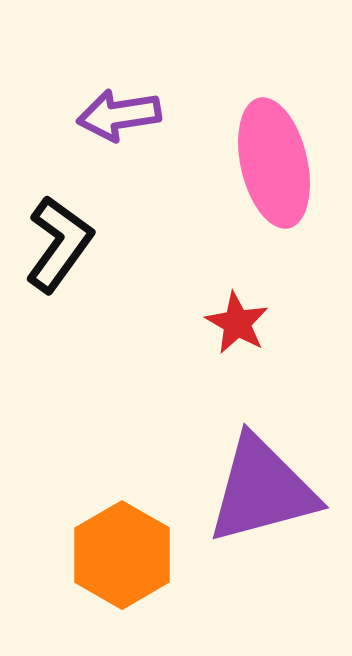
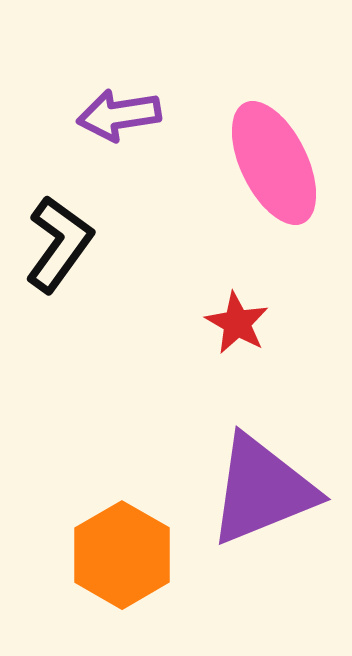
pink ellipse: rotated 13 degrees counterclockwise
purple triangle: rotated 7 degrees counterclockwise
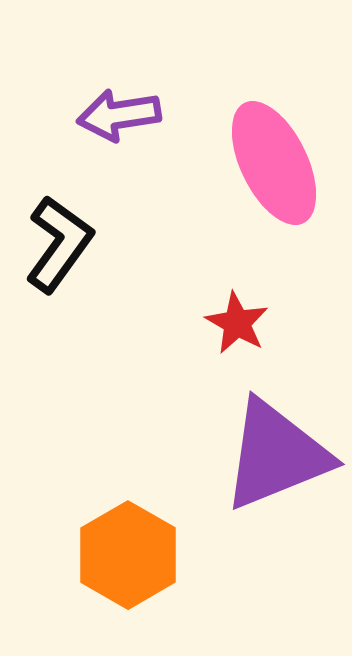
purple triangle: moved 14 px right, 35 px up
orange hexagon: moved 6 px right
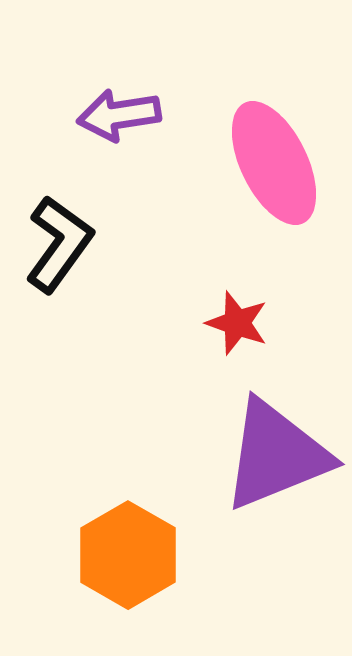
red star: rotated 10 degrees counterclockwise
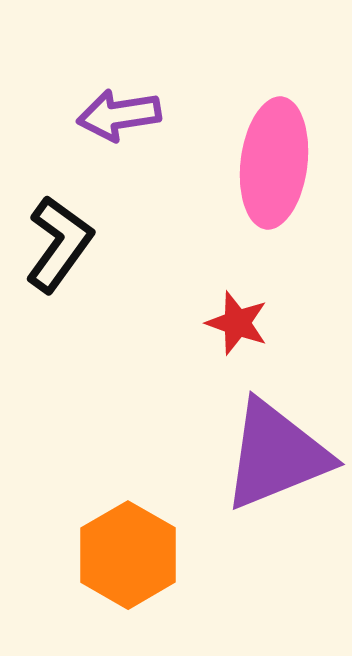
pink ellipse: rotated 33 degrees clockwise
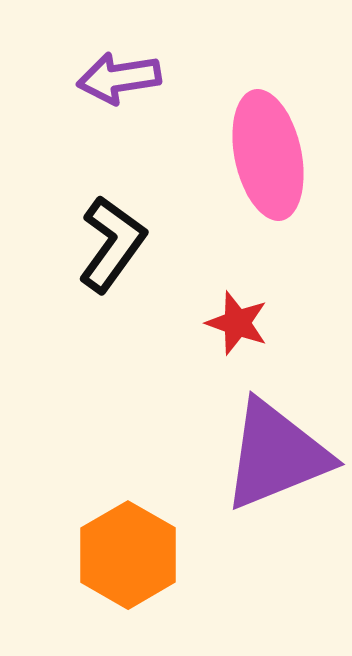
purple arrow: moved 37 px up
pink ellipse: moved 6 px left, 8 px up; rotated 19 degrees counterclockwise
black L-shape: moved 53 px right
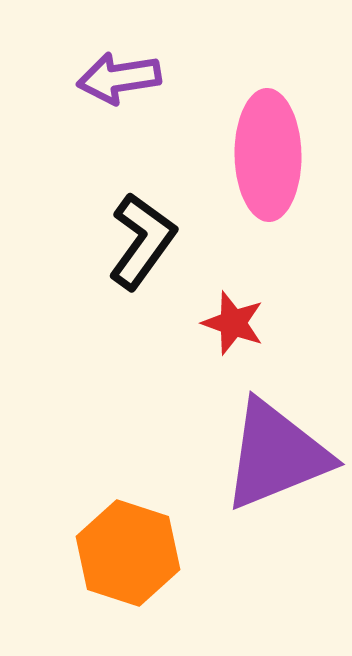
pink ellipse: rotated 11 degrees clockwise
black L-shape: moved 30 px right, 3 px up
red star: moved 4 px left
orange hexagon: moved 2 px up; rotated 12 degrees counterclockwise
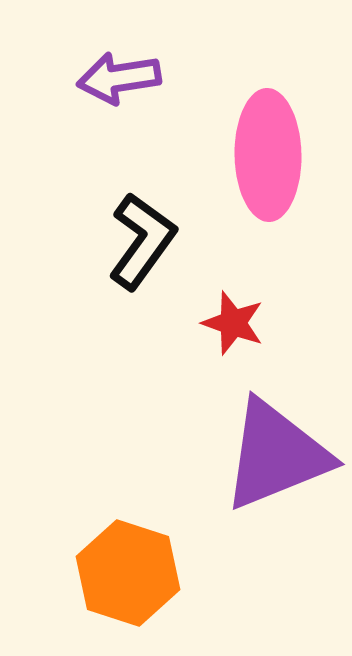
orange hexagon: moved 20 px down
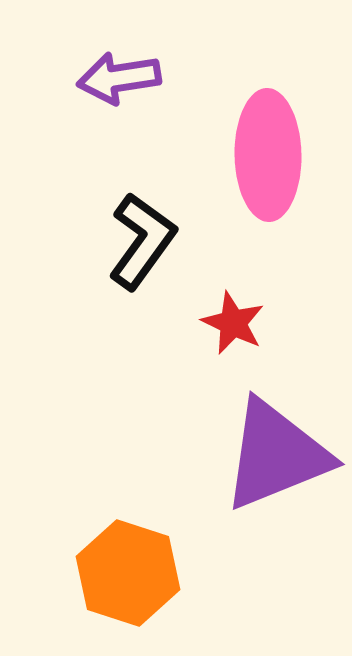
red star: rotated 6 degrees clockwise
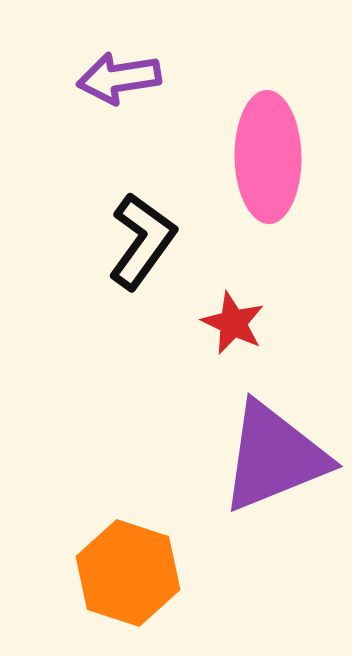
pink ellipse: moved 2 px down
purple triangle: moved 2 px left, 2 px down
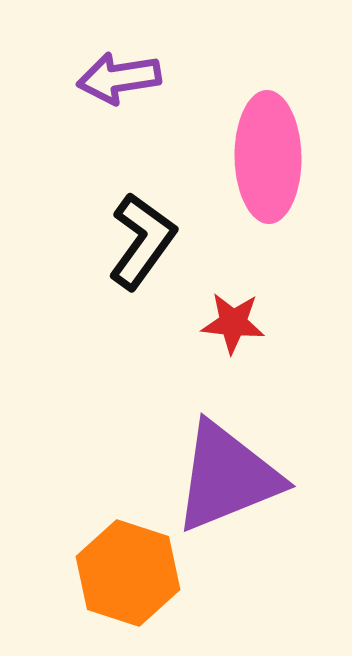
red star: rotated 20 degrees counterclockwise
purple triangle: moved 47 px left, 20 px down
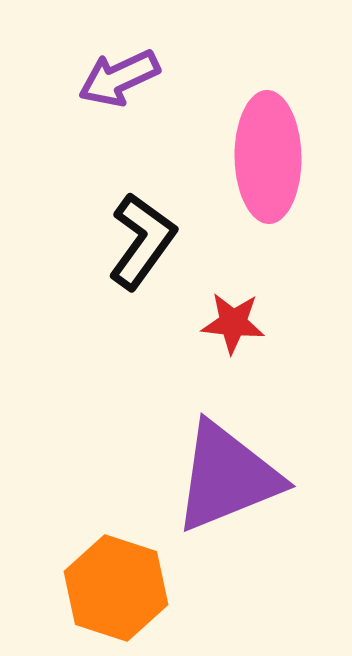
purple arrow: rotated 16 degrees counterclockwise
orange hexagon: moved 12 px left, 15 px down
